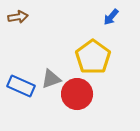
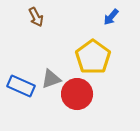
brown arrow: moved 18 px right; rotated 72 degrees clockwise
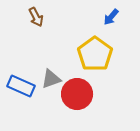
yellow pentagon: moved 2 px right, 3 px up
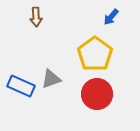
brown arrow: rotated 24 degrees clockwise
red circle: moved 20 px right
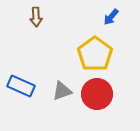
gray triangle: moved 11 px right, 12 px down
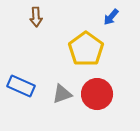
yellow pentagon: moved 9 px left, 5 px up
gray triangle: moved 3 px down
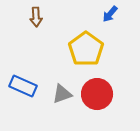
blue arrow: moved 1 px left, 3 px up
blue rectangle: moved 2 px right
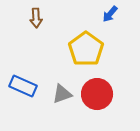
brown arrow: moved 1 px down
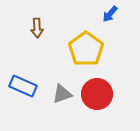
brown arrow: moved 1 px right, 10 px down
